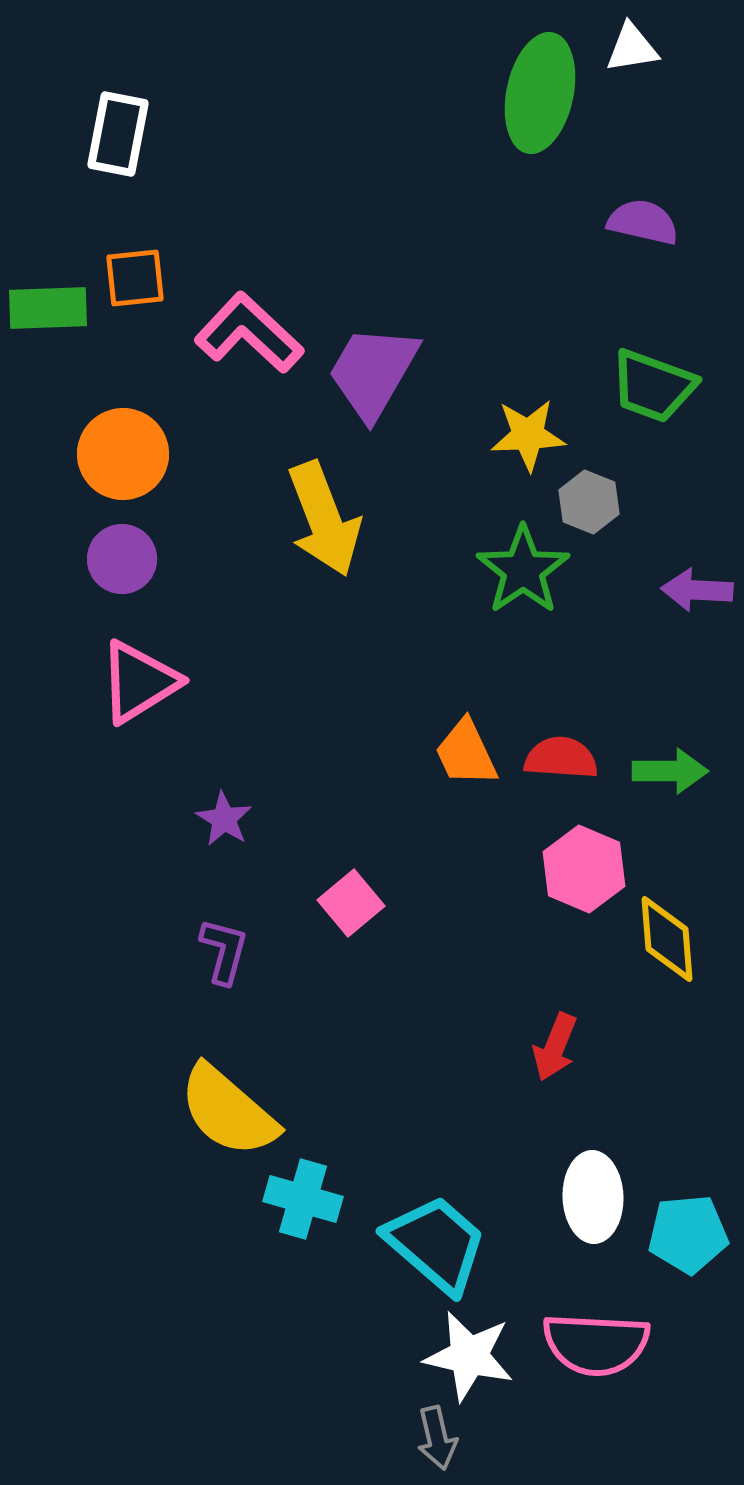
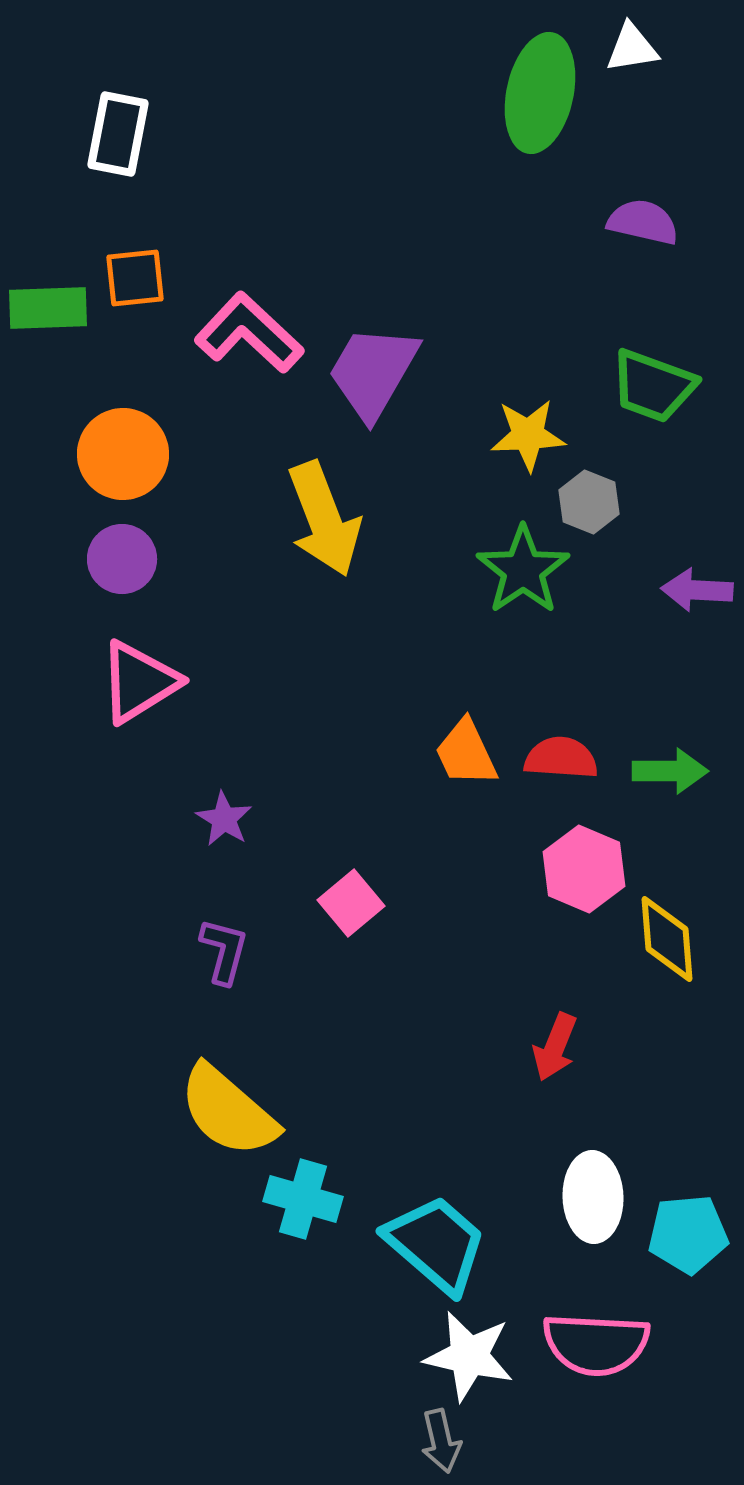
gray arrow: moved 4 px right, 3 px down
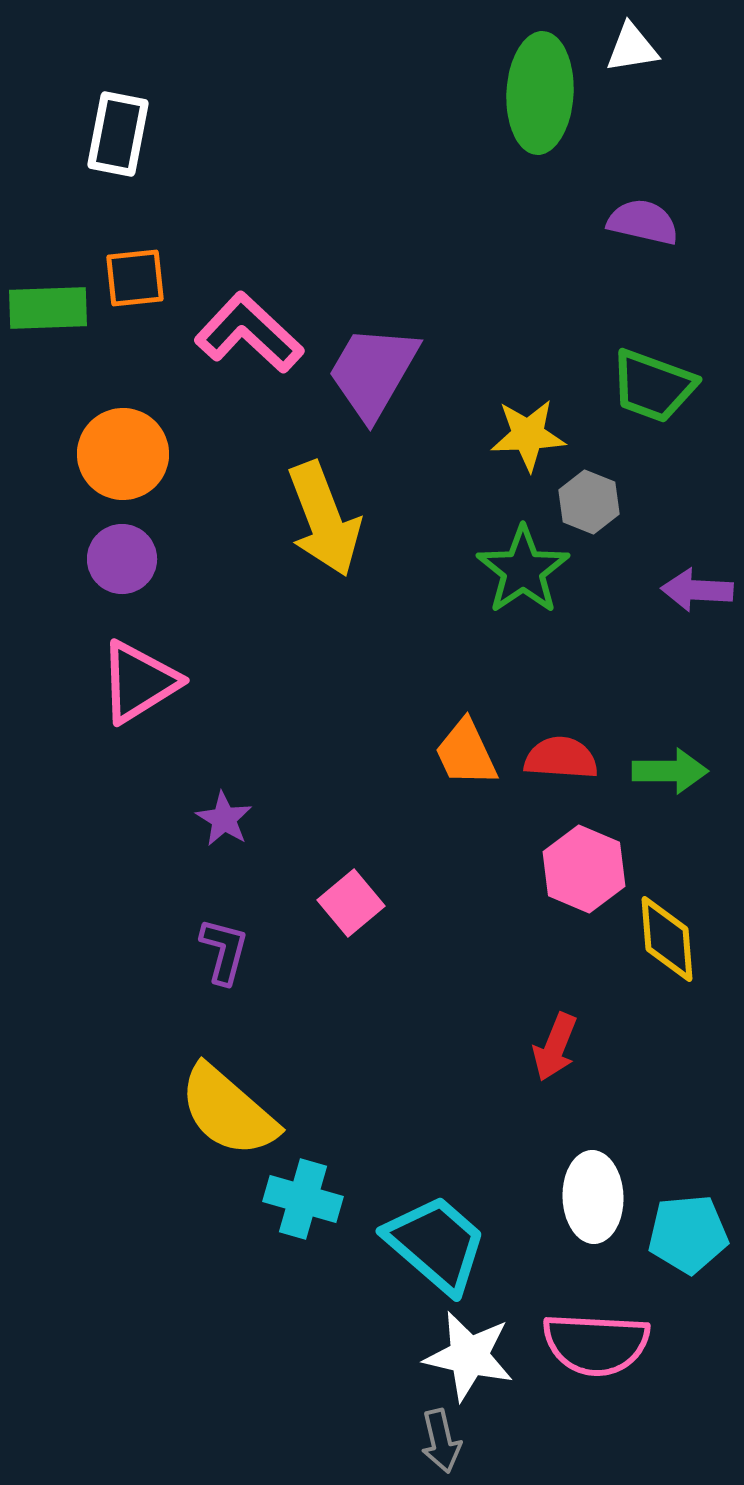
green ellipse: rotated 9 degrees counterclockwise
